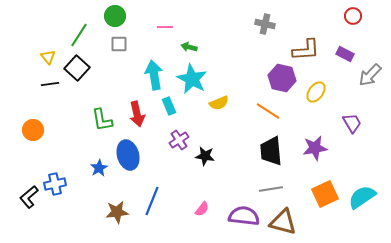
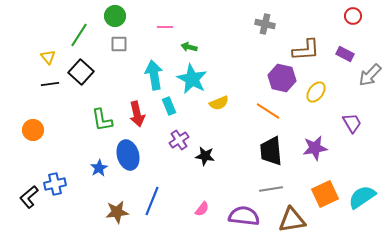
black square: moved 4 px right, 4 px down
brown triangle: moved 9 px right, 2 px up; rotated 24 degrees counterclockwise
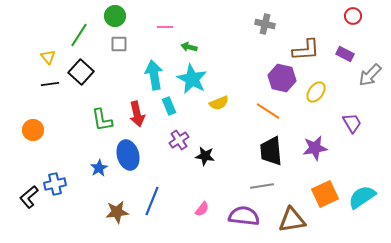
gray line: moved 9 px left, 3 px up
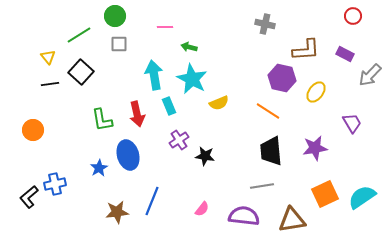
green line: rotated 25 degrees clockwise
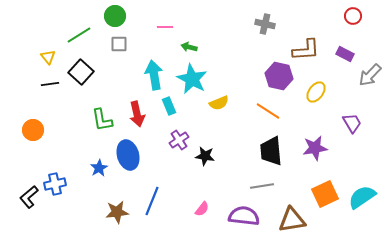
purple hexagon: moved 3 px left, 2 px up
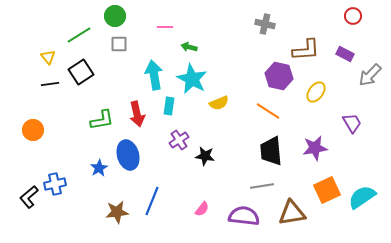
black square: rotated 15 degrees clockwise
cyan rectangle: rotated 30 degrees clockwise
green L-shape: rotated 90 degrees counterclockwise
orange square: moved 2 px right, 4 px up
brown triangle: moved 7 px up
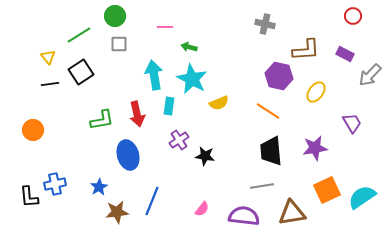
blue star: moved 19 px down
black L-shape: rotated 55 degrees counterclockwise
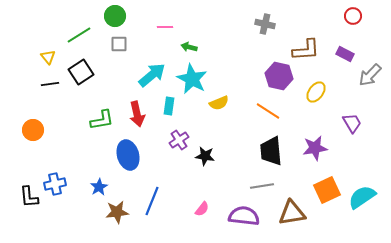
cyan arrow: moved 2 px left; rotated 60 degrees clockwise
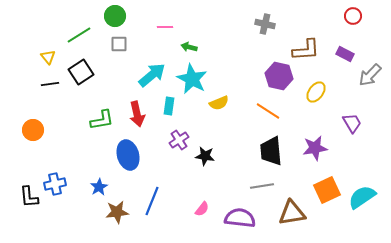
purple semicircle: moved 4 px left, 2 px down
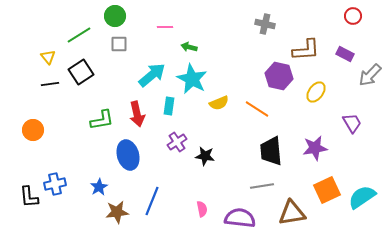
orange line: moved 11 px left, 2 px up
purple cross: moved 2 px left, 2 px down
pink semicircle: rotated 49 degrees counterclockwise
